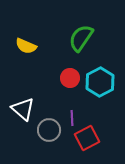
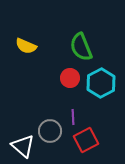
green semicircle: moved 9 px down; rotated 56 degrees counterclockwise
cyan hexagon: moved 1 px right, 1 px down
white triangle: moved 37 px down
purple line: moved 1 px right, 1 px up
gray circle: moved 1 px right, 1 px down
red square: moved 1 px left, 2 px down
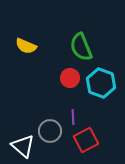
cyan hexagon: rotated 12 degrees counterclockwise
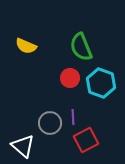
gray circle: moved 8 px up
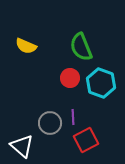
white triangle: moved 1 px left
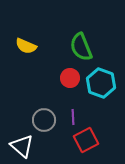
gray circle: moved 6 px left, 3 px up
